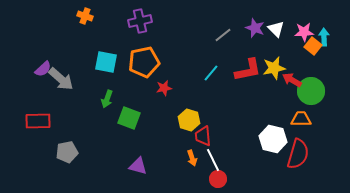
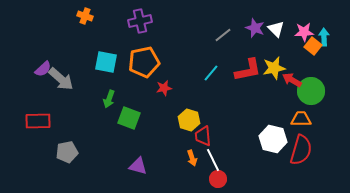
green arrow: moved 2 px right
red semicircle: moved 3 px right, 4 px up
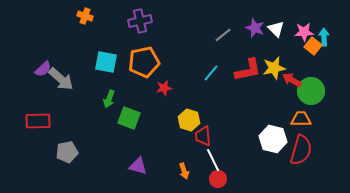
orange arrow: moved 8 px left, 13 px down
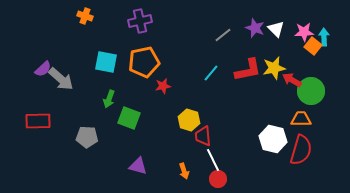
red star: moved 1 px left, 2 px up
gray pentagon: moved 20 px right, 15 px up; rotated 15 degrees clockwise
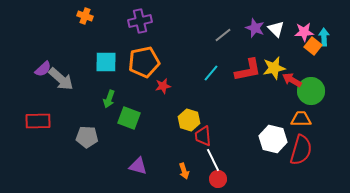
cyan square: rotated 10 degrees counterclockwise
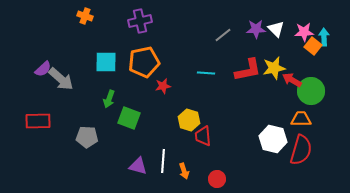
purple star: moved 1 px right, 1 px down; rotated 24 degrees counterclockwise
cyan line: moved 5 px left; rotated 54 degrees clockwise
white line: moved 50 px left, 1 px down; rotated 30 degrees clockwise
red circle: moved 1 px left
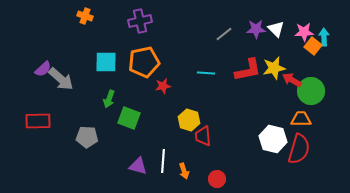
gray line: moved 1 px right, 1 px up
red semicircle: moved 2 px left, 1 px up
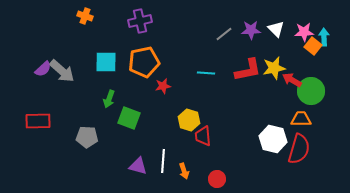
purple star: moved 5 px left, 1 px down
gray arrow: moved 1 px right, 8 px up
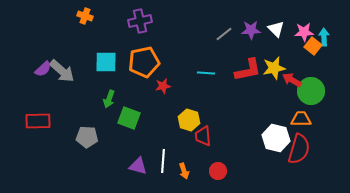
white hexagon: moved 3 px right, 1 px up
red circle: moved 1 px right, 8 px up
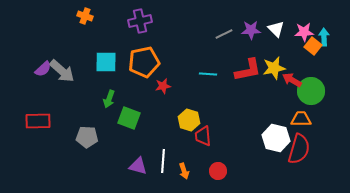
gray line: rotated 12 degrees clockwise
cyan line: moved 2 px right, 1 px down
